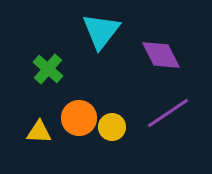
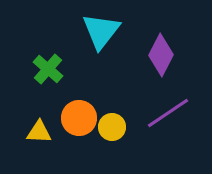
purple diamond: rotated 54 degrees clockwise
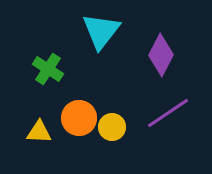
green cross: rotated 8 degrees counterclockwise
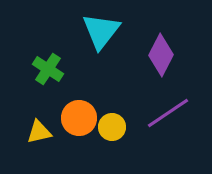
yellow triangle: rotated 16 degrees counterclockwise
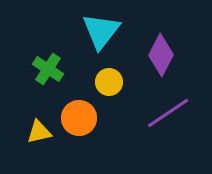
yellow circle: moved 3 px left, 45 px up
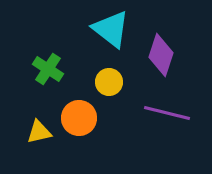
cyan triangle: moved 10 px right, 2 px up; rotated 30 degrees counterclockwise
purple diamond: rotated 9 degrees counterclockwise
purple line: moved 1 px left; rotated 48 degrees clockwise
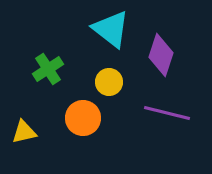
green cross: rotated 24 degrees clockwise
orange circle: moved 4 px right
yellow triangle: moved 15 px left
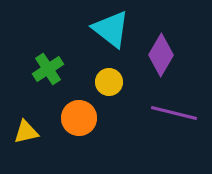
purple diamond: rotated 12 degrees clockwise
purple line: moved 7 px right
orange circle: moved 4 px left
yellow triangle: moved 2 px right
